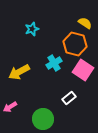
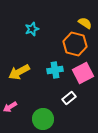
cyan cross: moved 1 px right, 7 px down; rotated 21 degrees clockwise
pink square: moved 3 px down; rotated 30 degrees clockwise
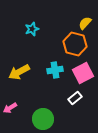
yellow semicircle: rotated 80 degrees counterclockwise
white rectangle: moved 6 px right
pink arrow: moved 1 px down
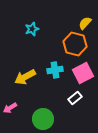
yellow arrow: moved 6 px right, 5 px down
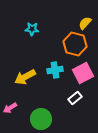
cyan star: rotated 24 degrees clockwise
green circle: moved 2 px left
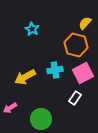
cyan star: rotated 24 degrees clockwise
orange hexagon: moved 1 px right, 1 px down
white rectangle: rotated 16 degrees counterclockwise
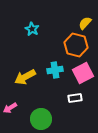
white rectangle: rotated 48 degrees clockwise
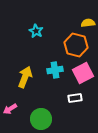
yellow semicircle: moved 3 px right; rotated 40 degrees clockwise
cyan star: moved 4 px right, 2 px down
yellow arrow: rotated 140 degrees clockwise
pink arrow: moved 1 px down
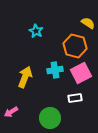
yellow semicircle: rotated 40 degrees clockwise
orange hexagon: moved 1 px left, 1 px down
pink square: moved 2 px left
pink arrow: moved 1 px right, 3 px down
green circle: moved 9 px right, 1 px up
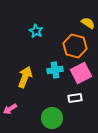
pink arrow: moved 1 px left, 3 px up
green circle: moved 2 px right
